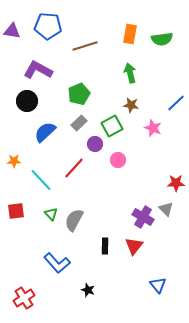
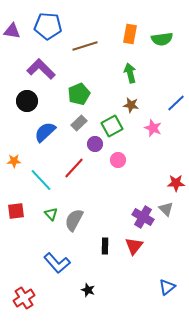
purple L-shape: moved 3 px right, 1 px up; rotated 16 degrees clockwise
blue triangle: moved 9 px right, 2 px down; rotated 30 degrees clockwise
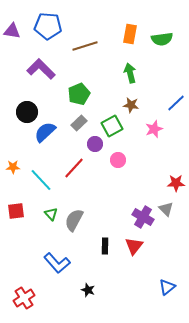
black circle: moved 11 px down
pink star: moved 1 px right, 1 px down; rotated 30 degrees clockwise
orange star: moved 1 px left, 6 px down
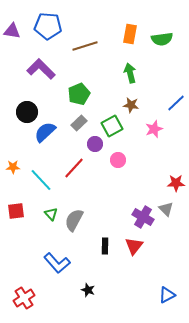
blue triangle: moved 8 px down; rotated 12 degrees clockwise
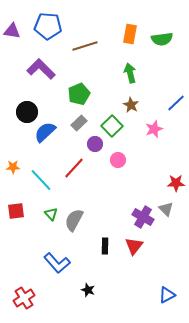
brown star: rotated 21 degrees clockwise
green square: rotated 15 degrees counterclockwise
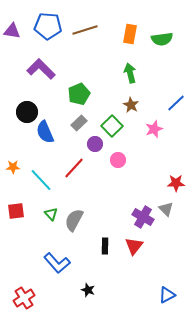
brown line: moved 16 px up
blue semicircle: rotated 70 degrees counterclockwise
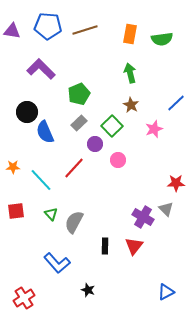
gray semicircle: moved 2 px down
blue triangle: moved 1 px left, 3 px up
